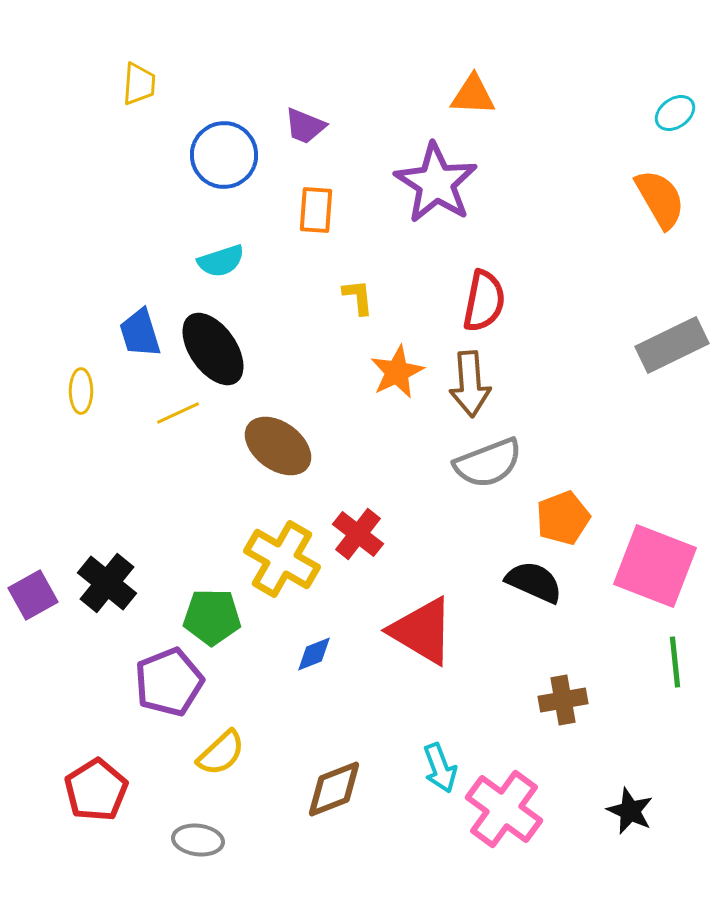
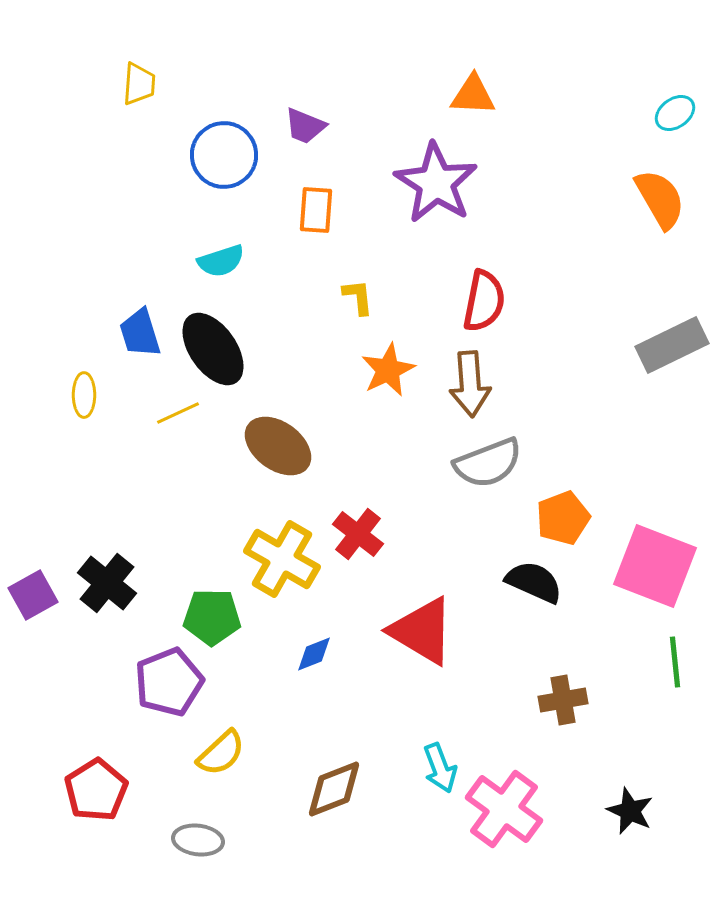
orange star: moved 9 px left, 2 px up
yellow ellipse: moved 3 px right, 4 px down
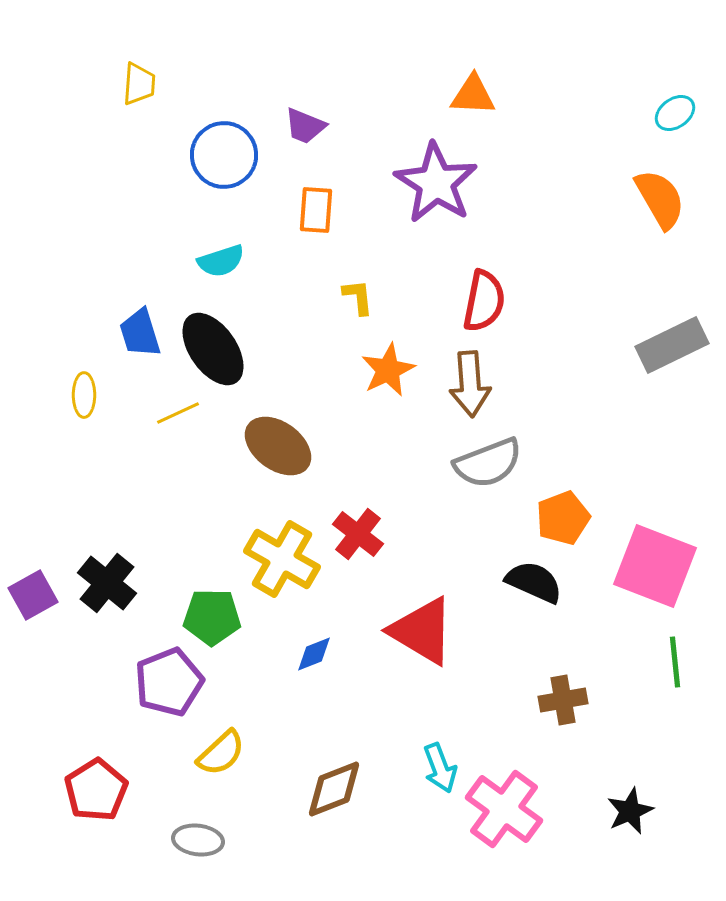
black star: rotated 24 degrees clockwise
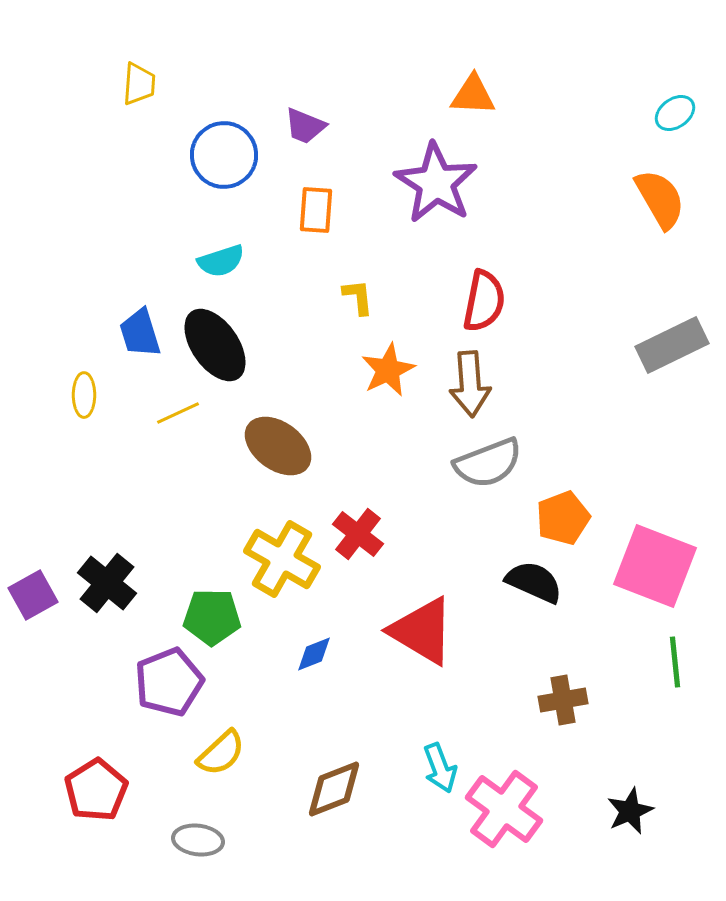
black ellipse: moved 2 px right, 4 px up
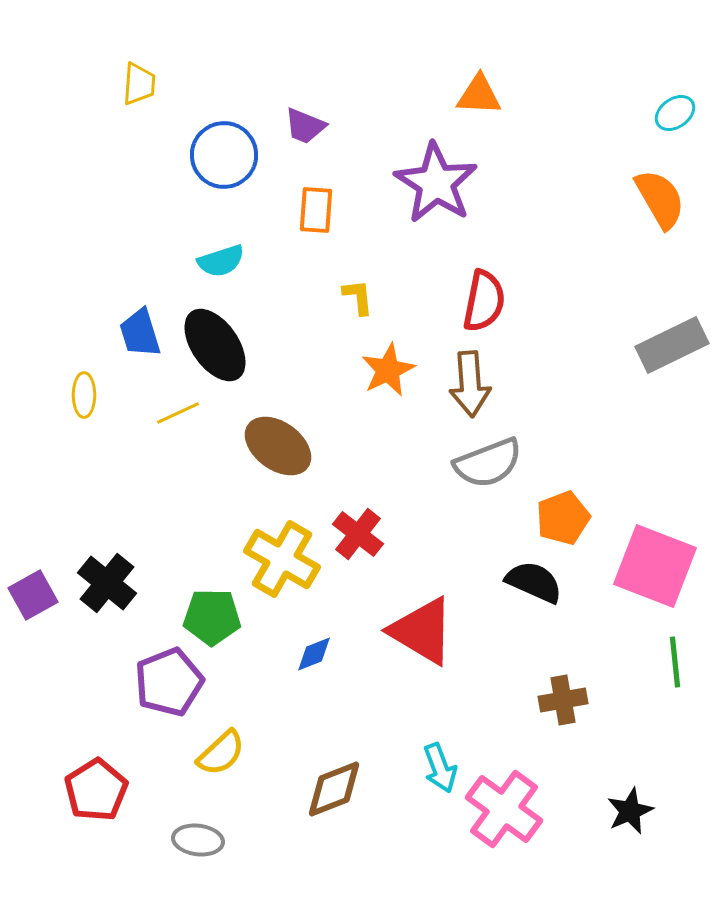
orange triangle: moved 6 px right
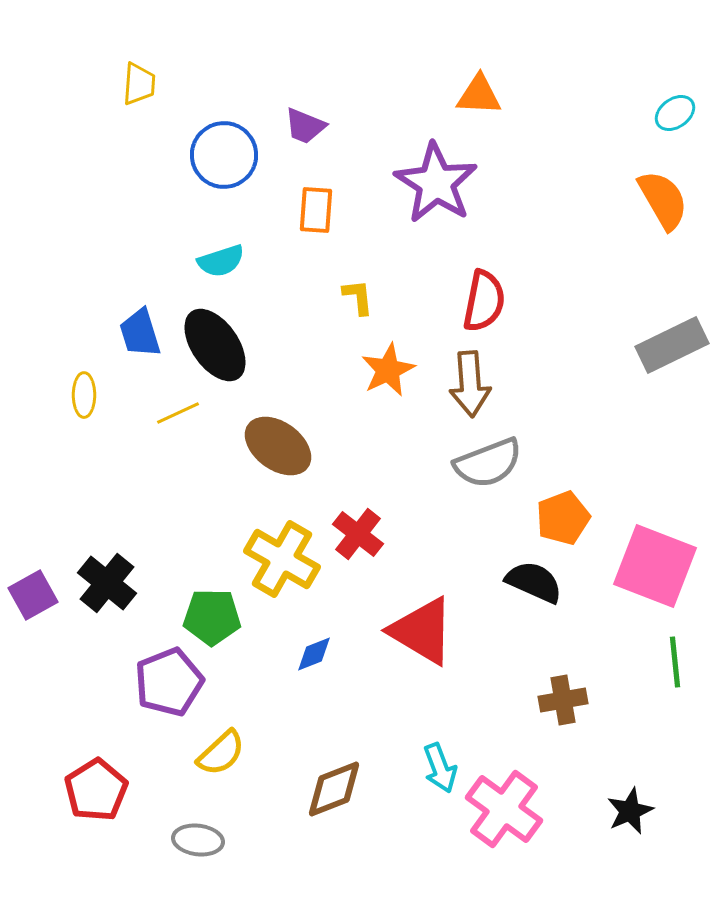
orange semicircle: moved 3 px right, 1 px down
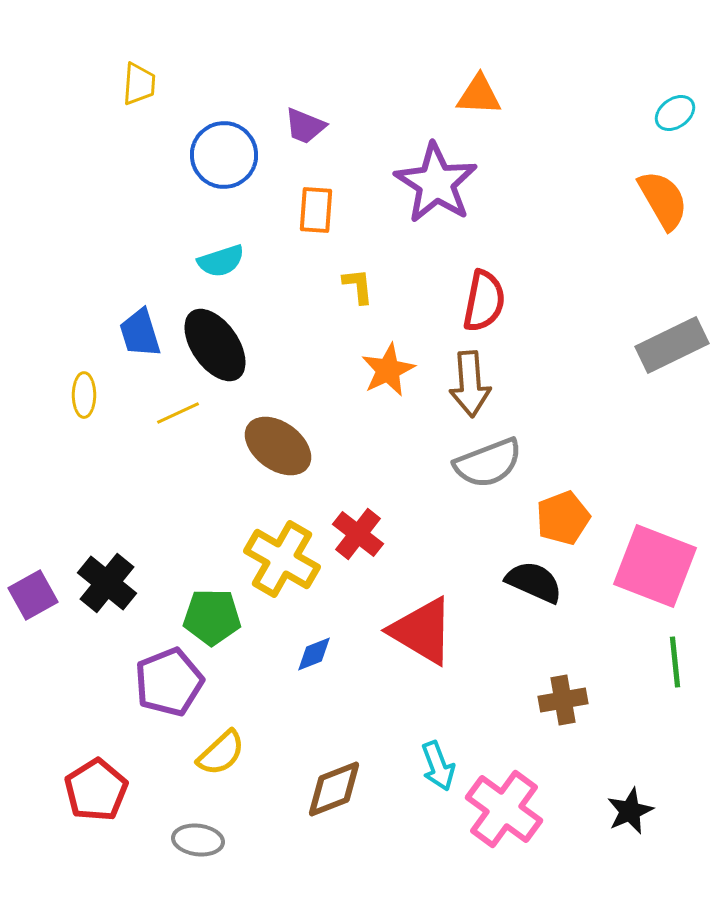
yellow L-shape: moved 11 px up
cyan arrow: moved 2 px left, 2 px up
